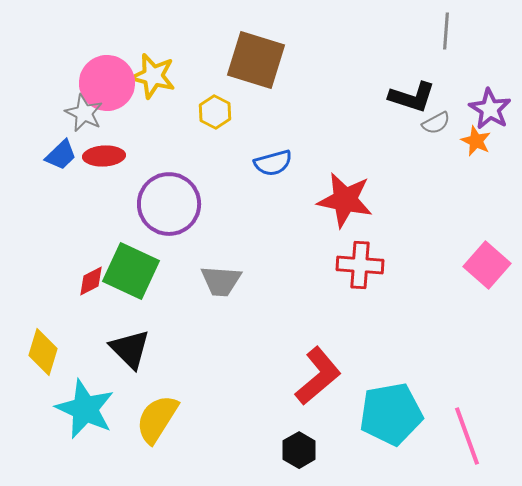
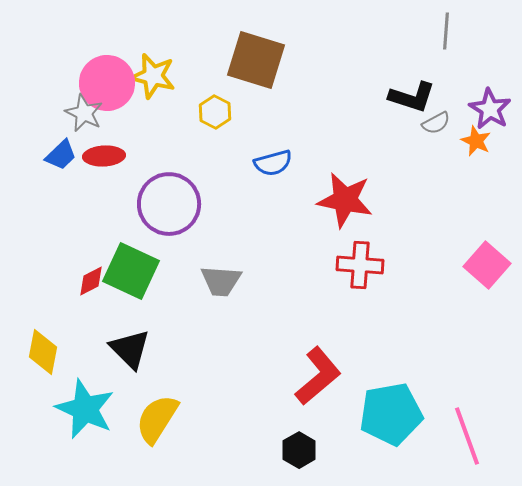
yellow diamond: rotated 6 degrees counterclockwise
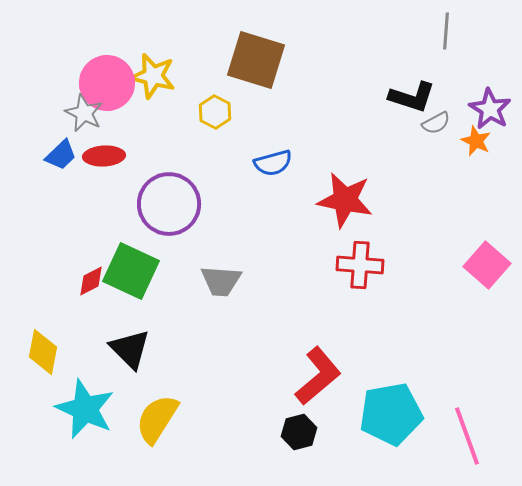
black hexagon: moved 18 px up; rotated 16 degrees clockwise
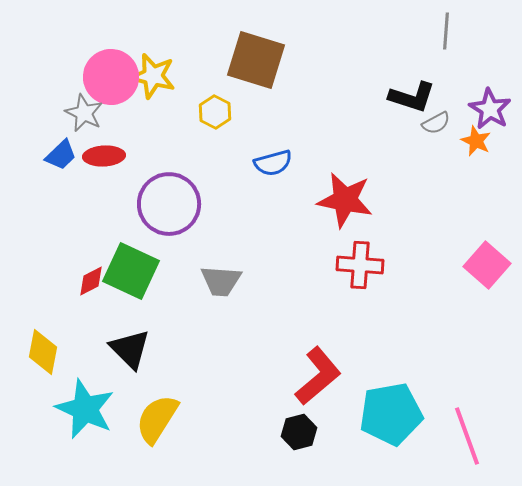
pink circle: moved 4 px right, 6 px up
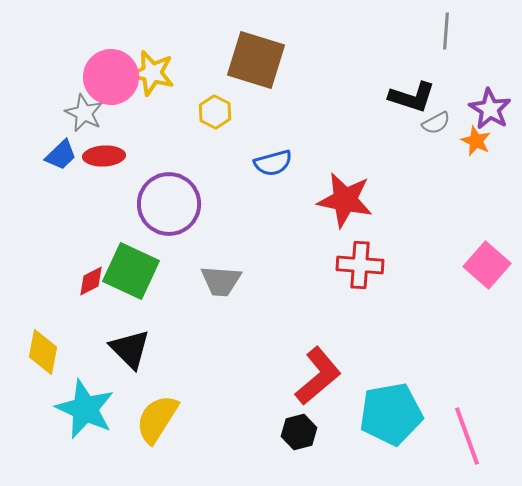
yellow star: moved 1 px left, 3 px up
